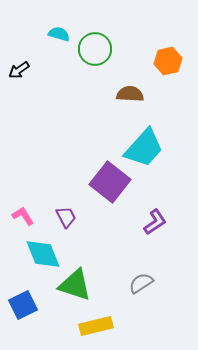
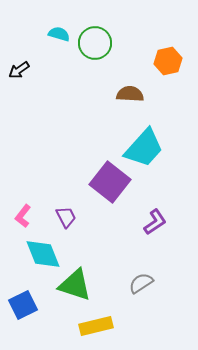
green circle: moved 6 px up
pink L-shape: rotated 110 degrees counterclockwise
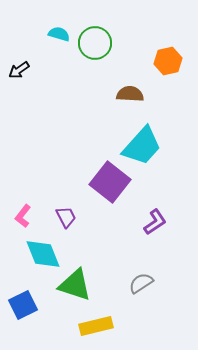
cyan trapezoid: moved 2 px left, 2 px up
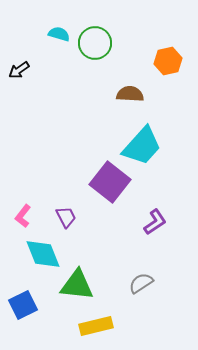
green triangle: moved 2 px right; rotated 12 degrees counterclockwise
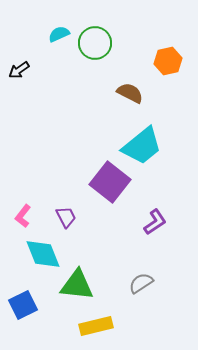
cyan semicircle: rotated 40 degrees counterclockwise
brown semicircle: moved 1 px up; rotated 24 degrees clockwise
cyan trapezoid: rotated 9 degrees clockwise
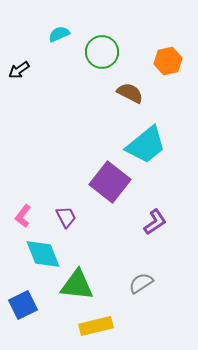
green circle: moved 7 px right, 9 px down
cyan trapezoid: moved 4 px right, 1 px up
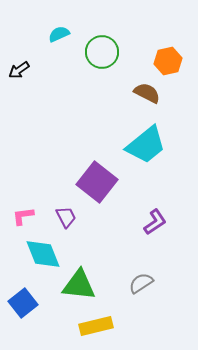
brown semicircle: moved 17 px right
purple square: moved 13 px left
pink L-shape: rotated 45 degrees clockwise
green triangle: moved 2 px right
blue square: moved 2 px up; rotated 12 degrees counterclockwise
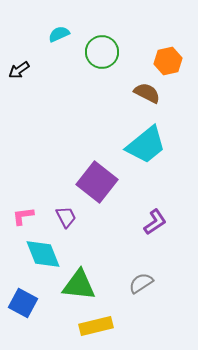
blue square: rotated 24 degrees counterclockwise
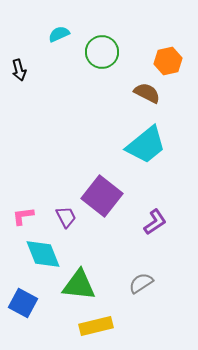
black arrow: rotated 70 degrees counterclockwise
purple square: moved 5 px right, 14 px down
